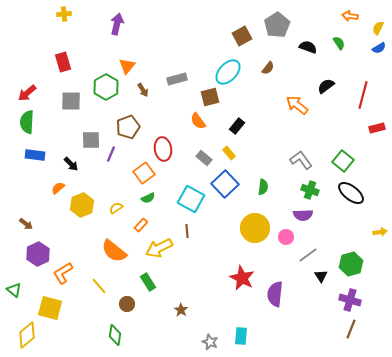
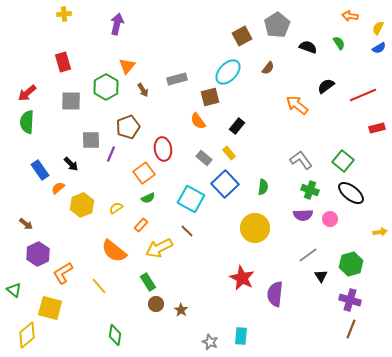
red line at (363, 95): rotated 52 degrees clockwise
blue rectangle at (35, 155): moved 5 px right, 15 px down; rotated 48 degrees clockwise
brown line at (187, 231): rotated 40 degrees counterclockwise
pink circle at (286, 237): moved 44 px right, 18 px up
brown circle at (127, 304): moved 29 px right
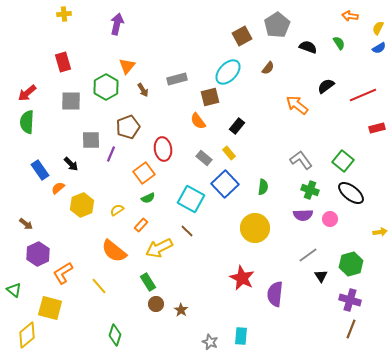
yellow semicircle at (116, 208): moved 1 px right, 2 px down
green diamond at (115, 335): rotated 10 degrees clockwise
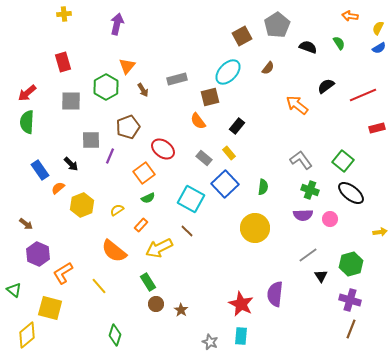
red ellipse at (163, 149): rotated 45 degrees counterclockwise
purple line at (111, 154): moved 1 px left, 2 px down
purple hexagon at (38, 254): rotated 10 degrees counterclockwise
red star at (242, 278): moved 1 px left, 26 px down
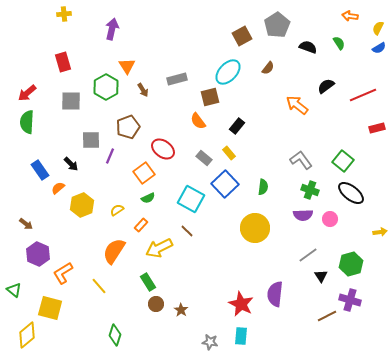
purple arrow at (117, 24): moved 5 px left, 5 px down
orange triangle at (127, 66): rotated 12 degrees counterclockwise
orange semicircle at (114, 251): rotated 84 degrees clockwise
brown line at (351, 329): moved 24 px left, 13 px up; rotated 42 degrees clockwise
gray star at (210, 342): rotated 14 degrees counterclockwise
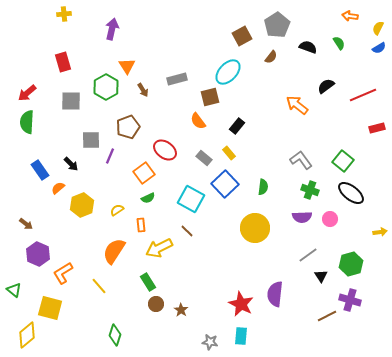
brown semicircle at (268, 68): moved 3 px right, 11 px up
red ellipse at (163, 149): moved 2 px right, 1 px down
purple semicircle at (303, 215): moved 1 px left, 2 px down
orange rectangle at (141, 225): rotated 48 degrees counterclockwise
